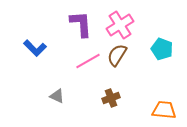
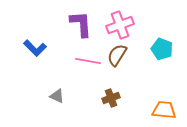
pink cross: rotated 12 degrees clockwise
pink line: rotated 40 degrees clockwise
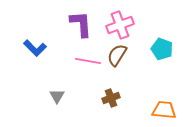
gray triangle: rotated 35 degrees clockwise
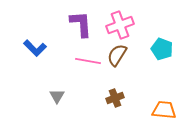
brown cross: moved 4 px right
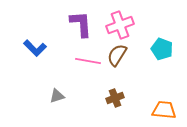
gray triangle: rotated 42 degrees clockwise
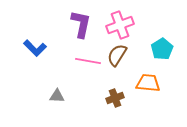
purple L-shape: rotated 16 degrees clockwise
cyan pentagon: rotated 20 degrees clockwise
gray triangle: rotated 21 degrees clockwise
orange trapezoid: moved 16 px left, 27 px up
